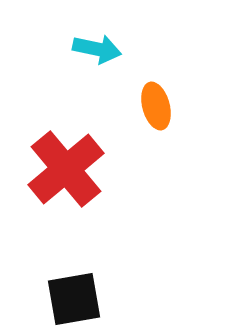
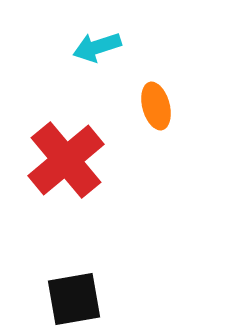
cyan arrow: moved 2 px up; rotated 150 degrees clockwise
red cross: moved 9 px up
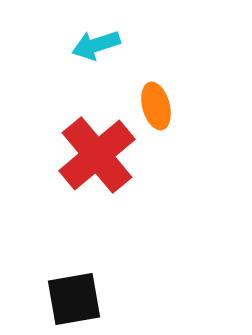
cyan arrow: moved 1 px left, 2 px up
red cross: moved 31 px right, 5 px up
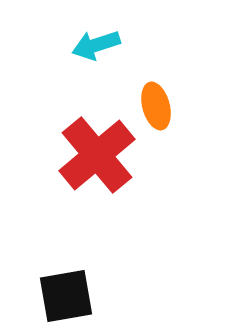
black square: moved 8 px left, 3 px up
